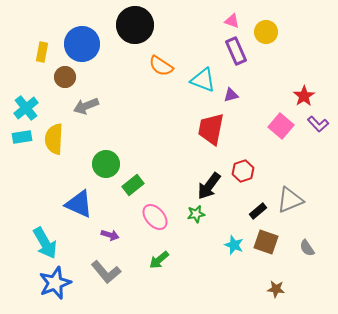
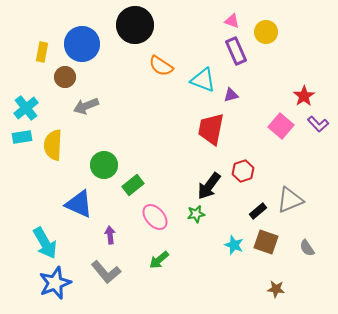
yellow semicircle: moved 1 px left, 6 px down
green circle: moved 2 px left, 1 px down
purple arrow: rotated 114 degrees counterclockwise
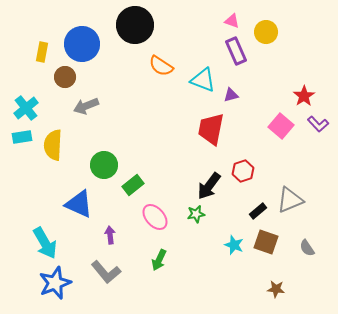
green arrow: rotated 25 degrees counterclockwise
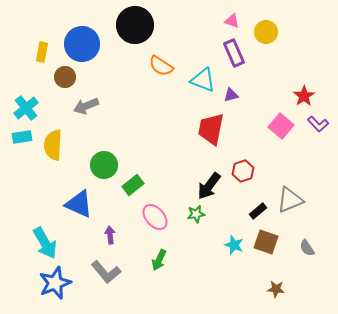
purple rectangle: moved 2 px left, 2 px down
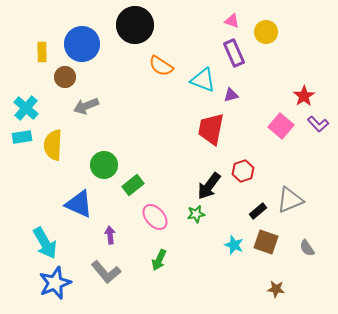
yellow rectangle: rotated 12 degrees counterclockwise
cyan cross: rotated 10 degrees counterclockwise
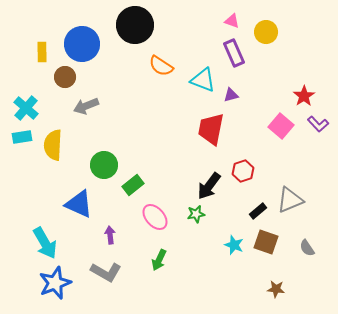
gray L-shape: rotated 20 degrees counterclockwise
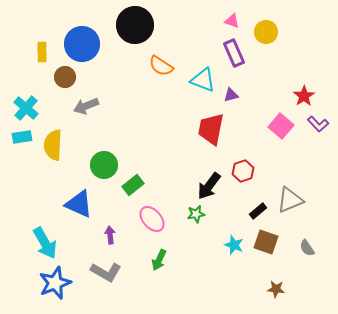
pink ellipse: moved 3 px left, 2 px down
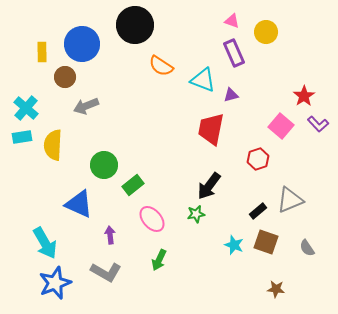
red hexagon: moved 15 px right, 12 px up
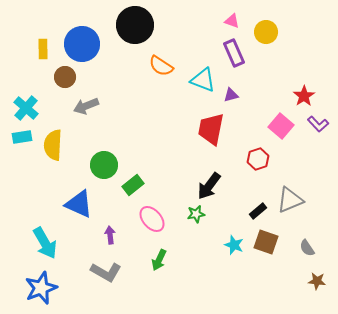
yellow rectangle: moved 1 px right, 3 px up
blue star: moved 14 px left, 5 px down
brown star: moved 41 px right, 8 px up
